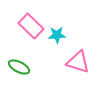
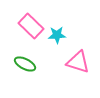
green ellipse: moved 6 px right, 3 px up
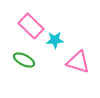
cyan star: moved 2 px left, 5 px down
green ellipse: moved 1 px left, 4 px up
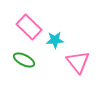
pink rectangle: moved 2 px left, 1 px down
pink triangle: rotated 35 degrees clockwise
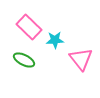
pink triangle: moved 3 px right, 3 px up
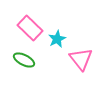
pink rectangle: moved 1 px right, 1 px down
cyan star: moved 2 px right, 1 px up; rotated 24 degrees counterclockwise
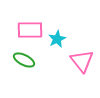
pink rectangle: moved 2 px down; rotated 45 degrees counterclockwise
pink triangle: moved 1 px right, 2 px down
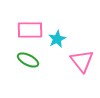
green ellipse: moved 4 px right
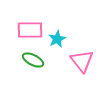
green ellipse: moved 5 px right
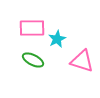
pink rectangle: moved 2 px right, 2 px up
pink triangle: rotated 35 degrees counterclockwise
